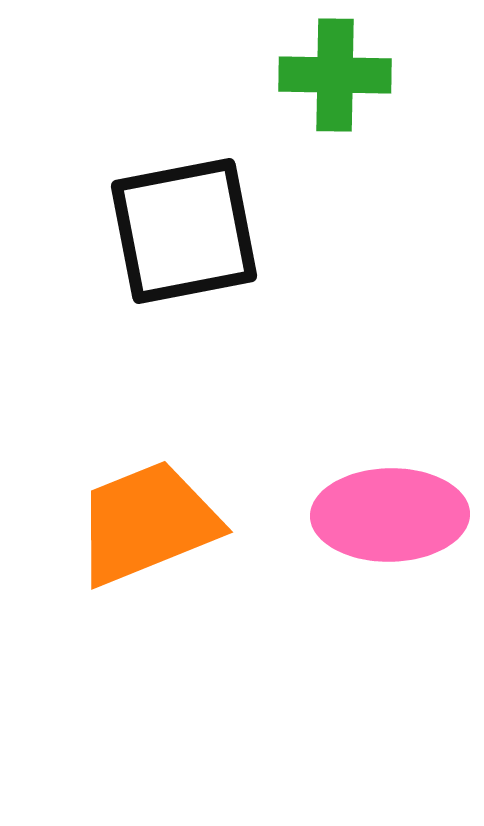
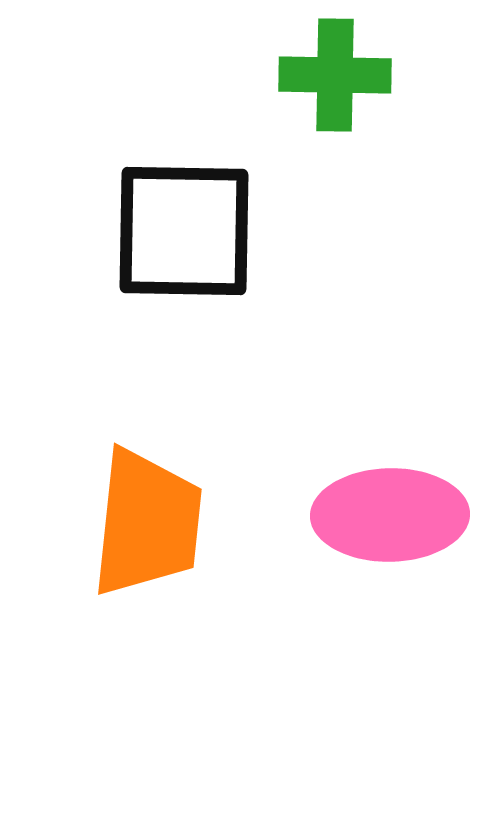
black square: rotated 12 degrees clockwise
orange trapezoid: rotated 118 degrees clockwise
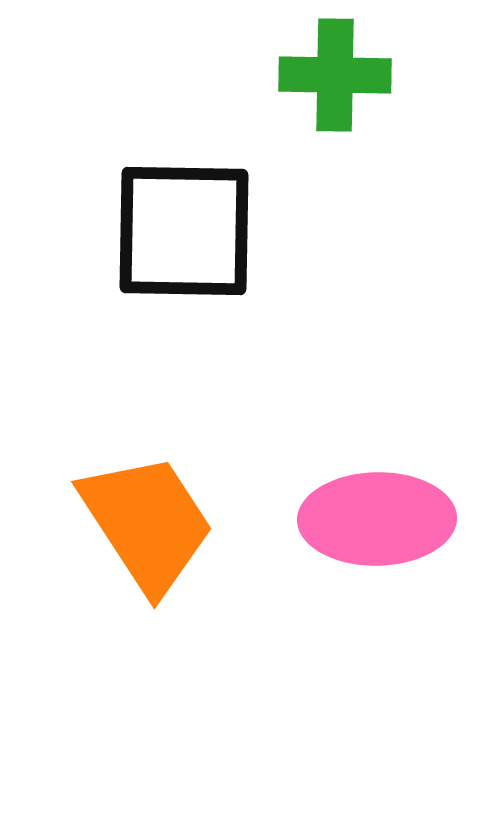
pink ellipse: moved 13 px left, 4 px down
orange trapezoid: rotated 39 degrees counterclockwise
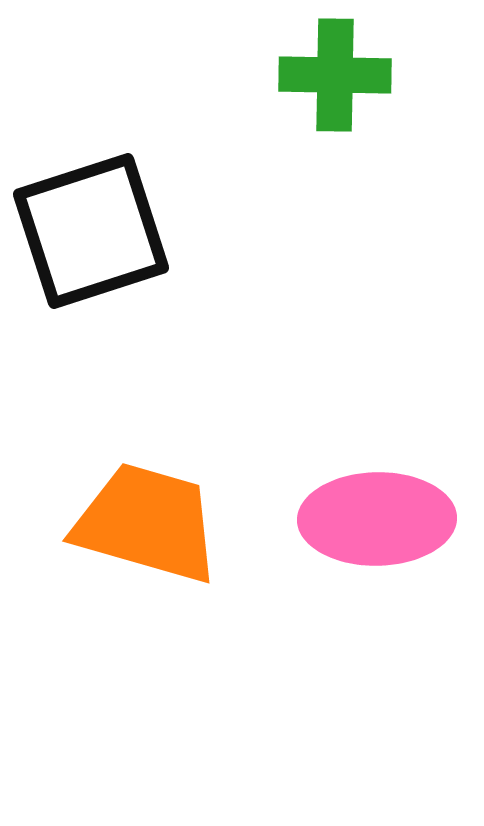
black square: moved 93 px left; rotated 19 degrees counterclockwise
orange trapezoid: rotated 41 degrees counterclockwise
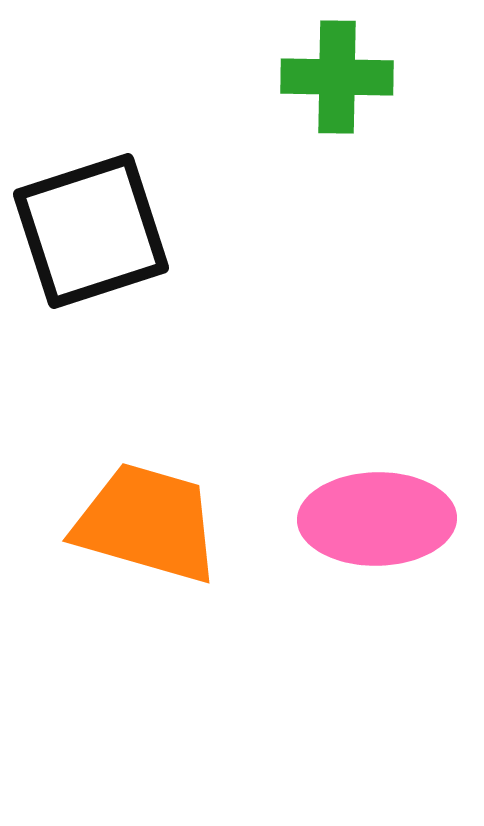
green cross: moved 2 px right, 2 px down
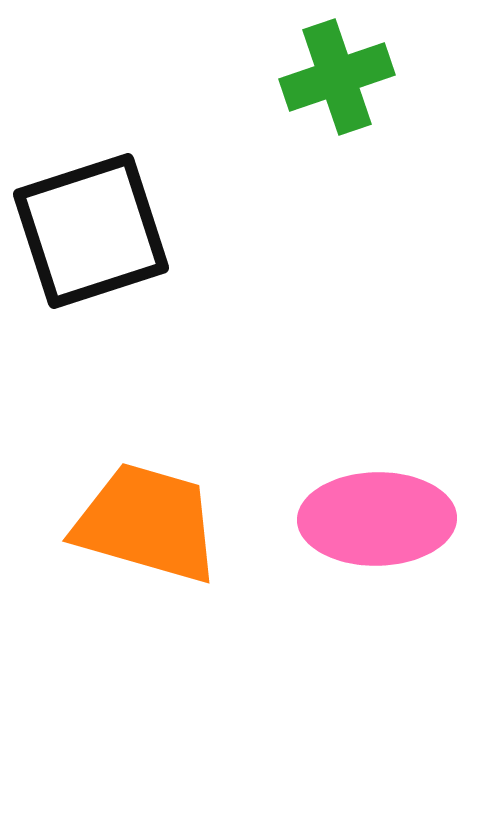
green cross: rotated 20 degrees counterclockwise
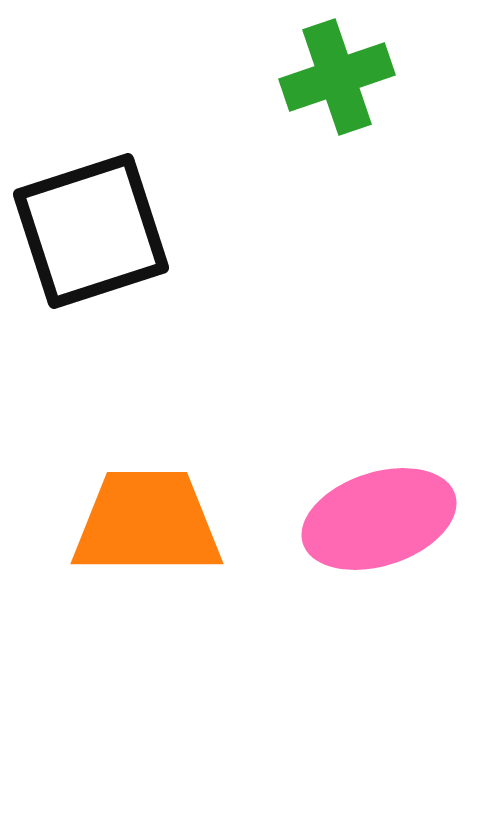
pink ellipse: moved 2 px right; rotated 17 degrees counterclockwise
orange trapezoid: rotated 16 degrees counterclockwise
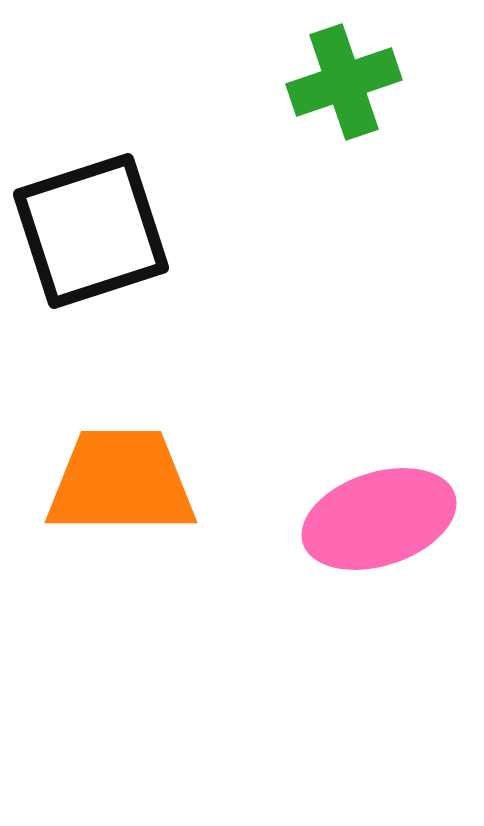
green cross: moved 7 px right, 5 px down
orange trapezoid: moved 26 px left, 41 px up
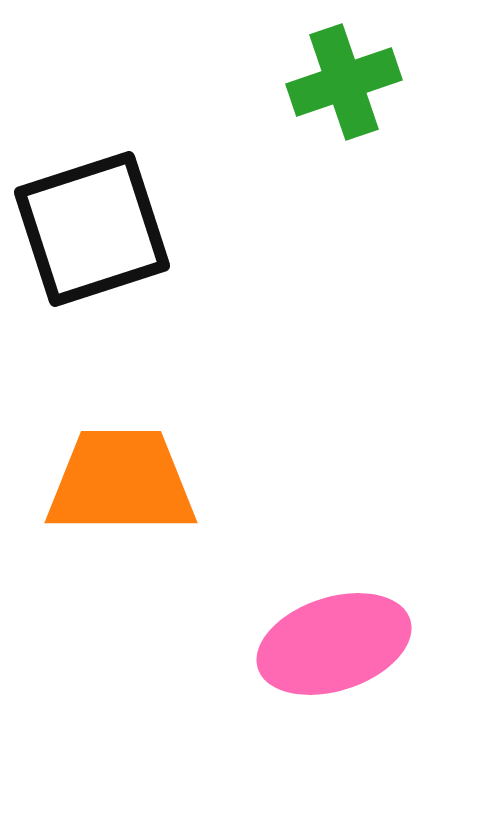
black square: moved 1 px right, 2 px up
pink ellipse: moved 45 px left, 125 px down
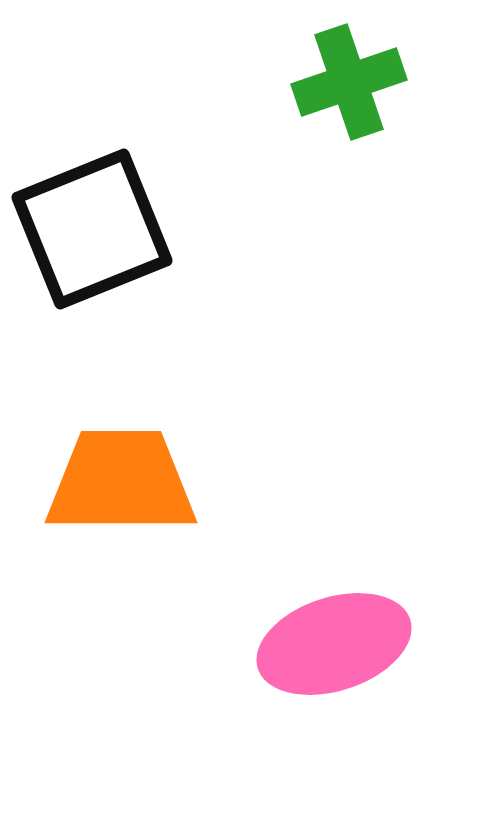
green cross: moved 5 px right
black square: rotated 4 degrees counterclockwise
